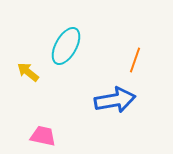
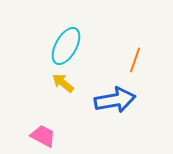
yellow arrow: moved 35 px right, 11 px down
pink trapezoid: rotated 16 degrees clockwise
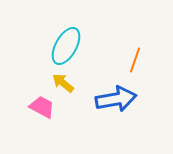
blue arrow: moved 1 px right, 1 px up
pink trapezoid: moved 1 px left, 29 px up
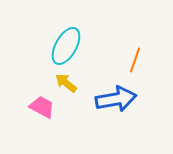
yellow arrow: moved 3 px right
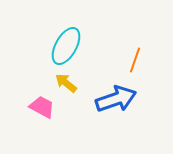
blue arrow: rotated 9 degrees counterclockwise
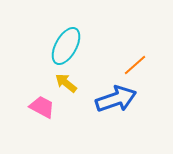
orange line: moved 5 px down; rotated 30 degrees clockwise
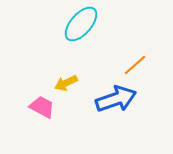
cyan ellipse: moved 15 px right, 22 px up; rotated 12 degrees clockwise
yellow arrow: rotated 65 degrees counterclockwise
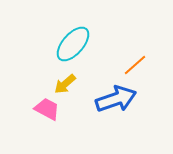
cyan ellipse: moved 8 px left, 20 px down
yellow arrow: moved 1 px left, 1 px down; rotated 15 degrees counterclockwise
pink trapezoid: moved 5 px right, 2 px down
